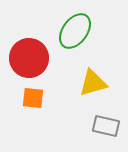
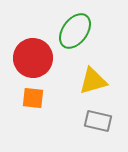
red circle: moved 4 px right
yellow triangle: moved 2 px up
gray rectangle: moved 8 px left, 5 px up
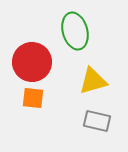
green ellipse: rotated 51 degrees counterclockwise
red circle: moved 1 px left, 4 px down
gray rectangle: moved 1 px left
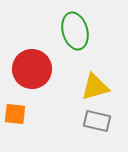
red circle: moved 7 px down
yellow triangle: moved 2 px right, 6 px down
orange square: moved 18 px left, 16 px down
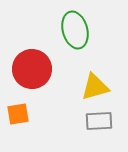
green ellipse: moved 1 px up
orange square: moved 3 px right; rotated 15 degrees counterclockwise
gray rectangle: moved 2 px right; rotated 16 degrees counterclockwise
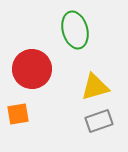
gray rectangle: rotated 16 degrees counterclockwise
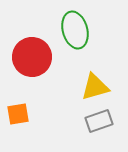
red circle: moved 12 px up
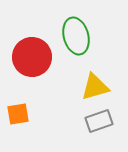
green ellipse: moved 1 px right, 6 px down
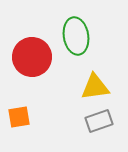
green ellipse: rotated 6 degrees clockwise
yellow triangle: rotated 8 degrees clockwise
orange square: moved 1 px right, 3 px down
